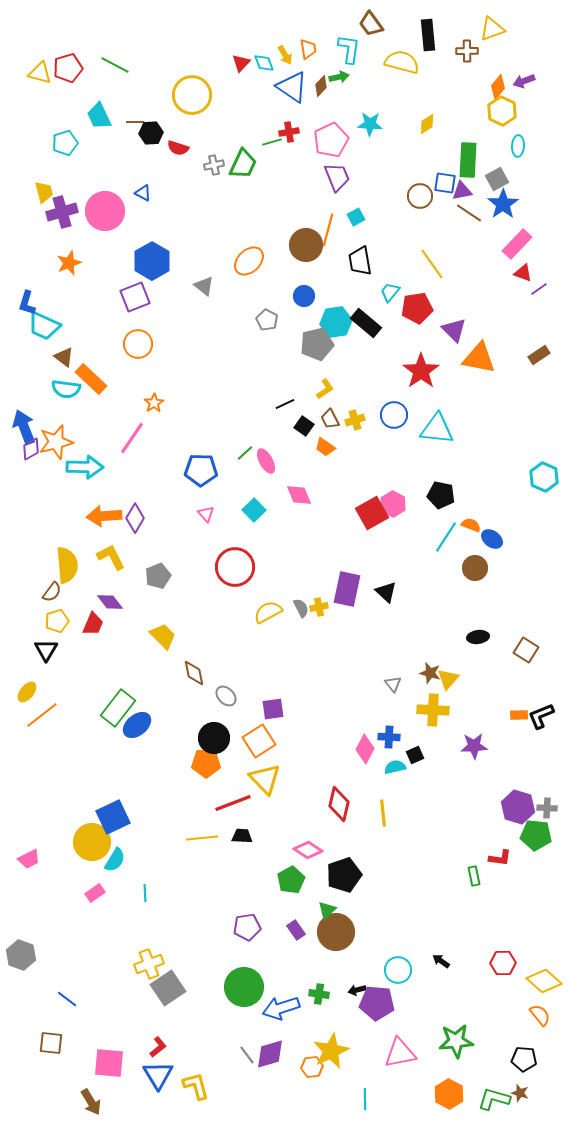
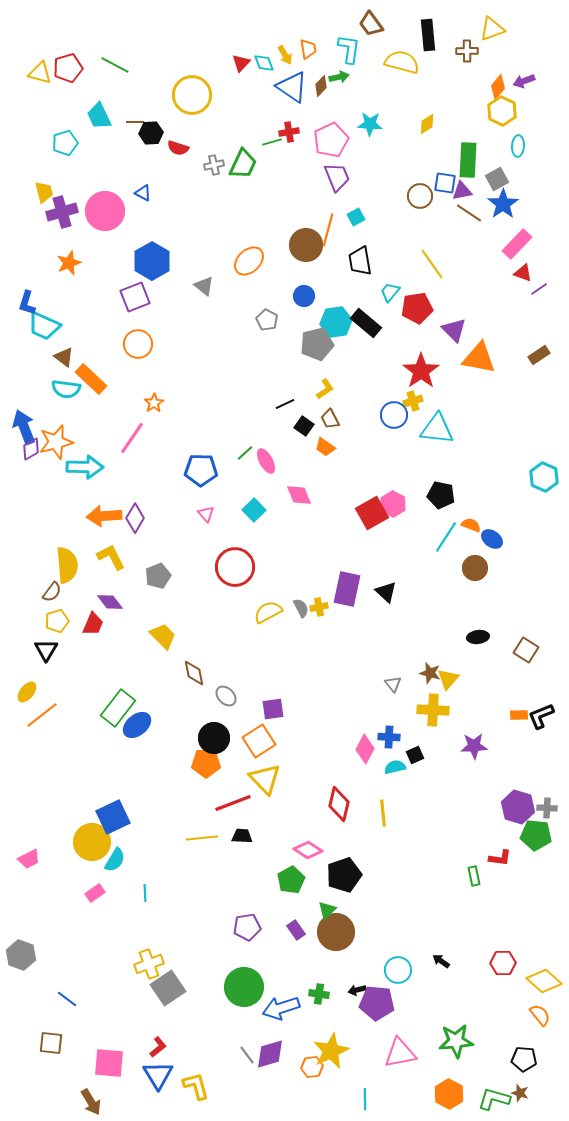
yellow cross at (355, 420): moved 58 px right, 19 px up
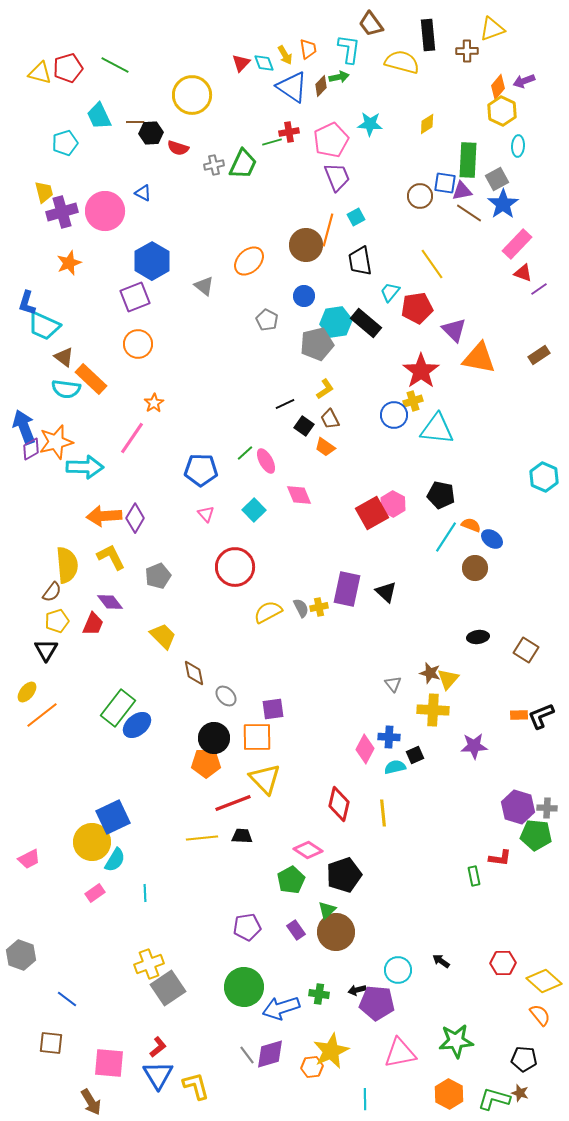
orange square at (259, 741): moved 2 px left, 4 px up; rotated 32 degrees clockwise
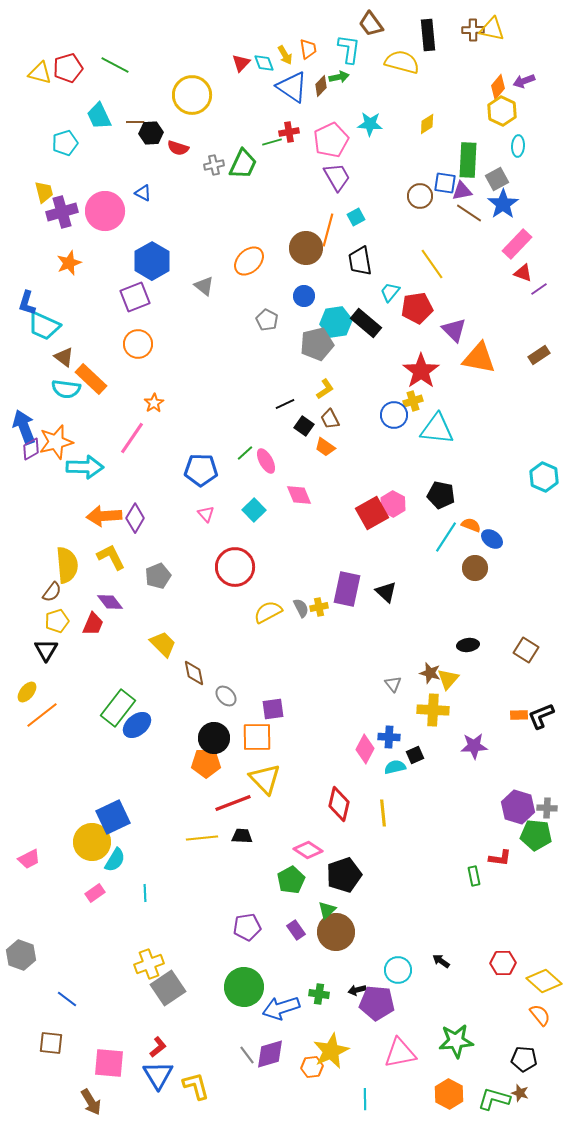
yellow triangle at (492, 29): rotated 32 degrees clockwise
brown cross at (467, 51): moved 6 px right, 21 px up
purple trapezoid at (337, 177): rotated 8 degrees counterclockwise
brown circle at (306, 245): moved 3 px down
yellow trapezoid at (163, 636): moved 8 px down
black ellipse at (478, 637): moved 10 px left, 8 px down
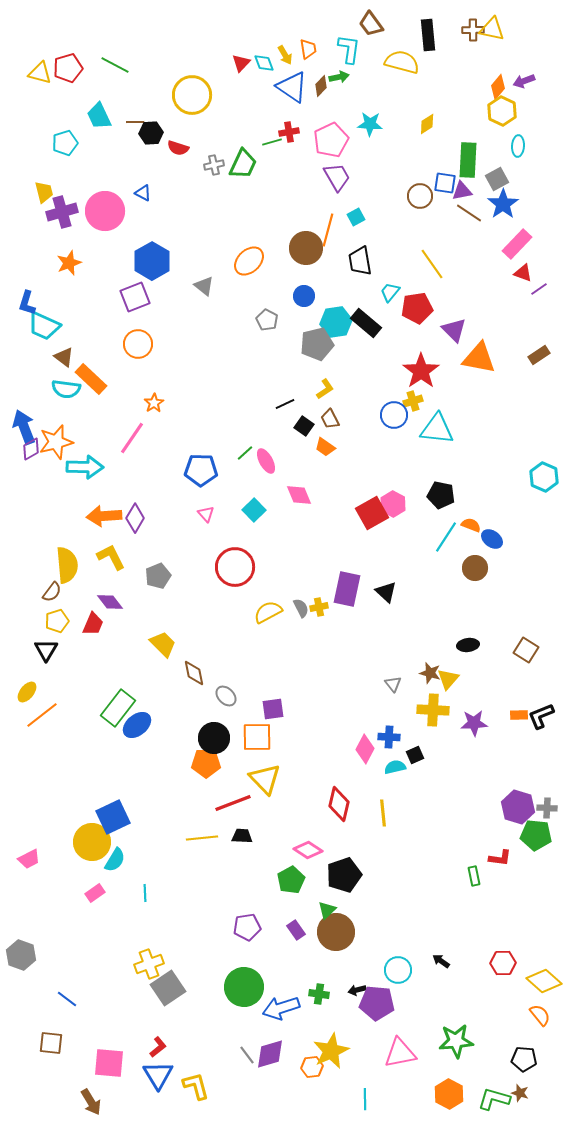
purple star at (474, 746): moved 23 px up
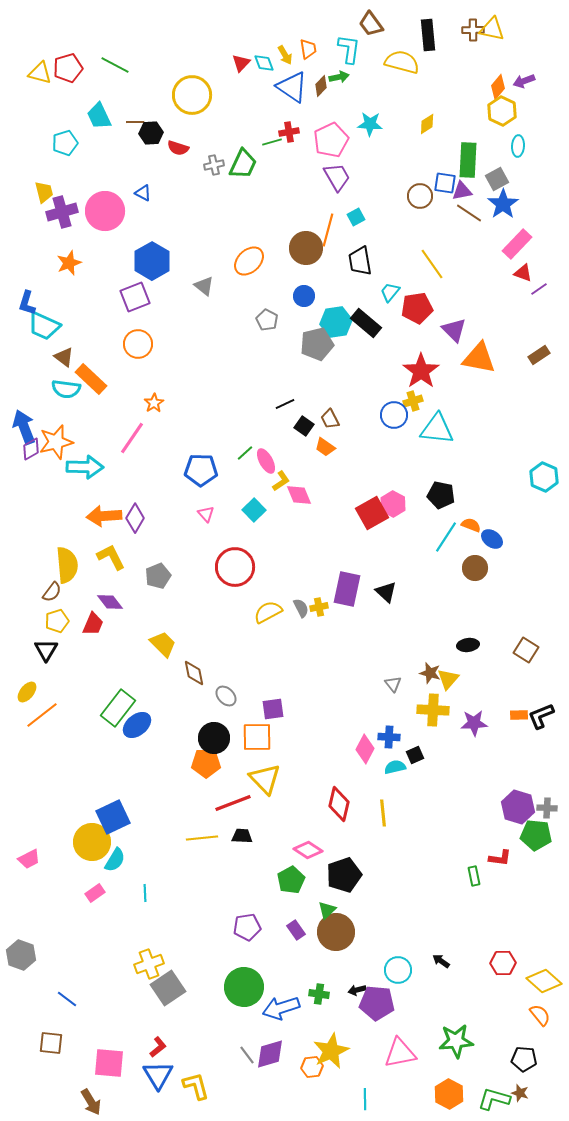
yellow L-shape at (325, 389): moved 44 px left, 92 px down
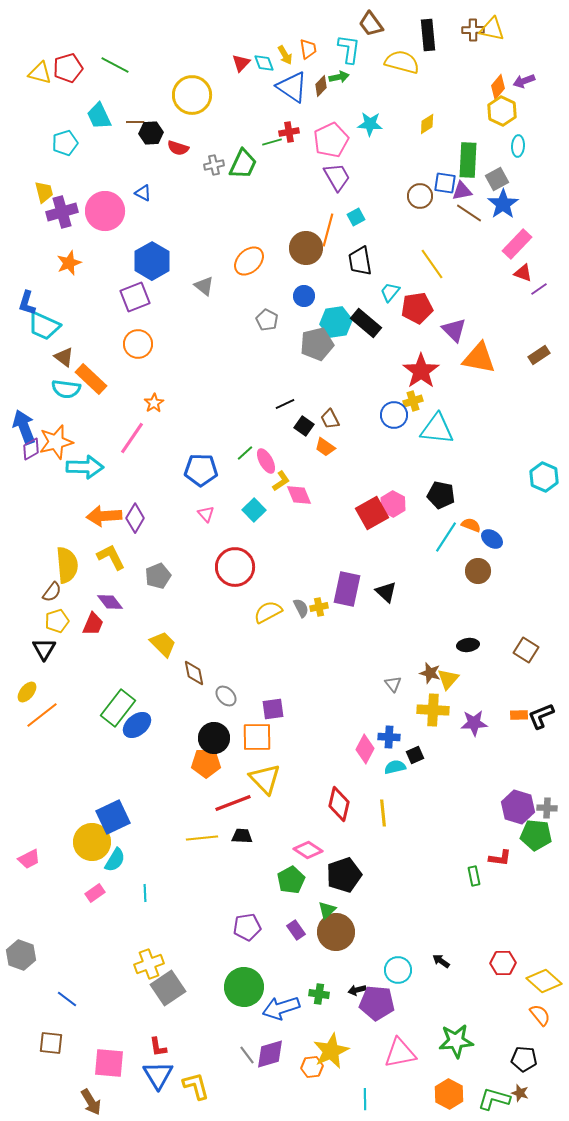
brown circle at (475, 568): moved 3 px right, 3 px down
black triangle at (46, 650): moved 2 px left, 1 px up
red L-shape at (158, 1047): rotated 120 degrees clockwise
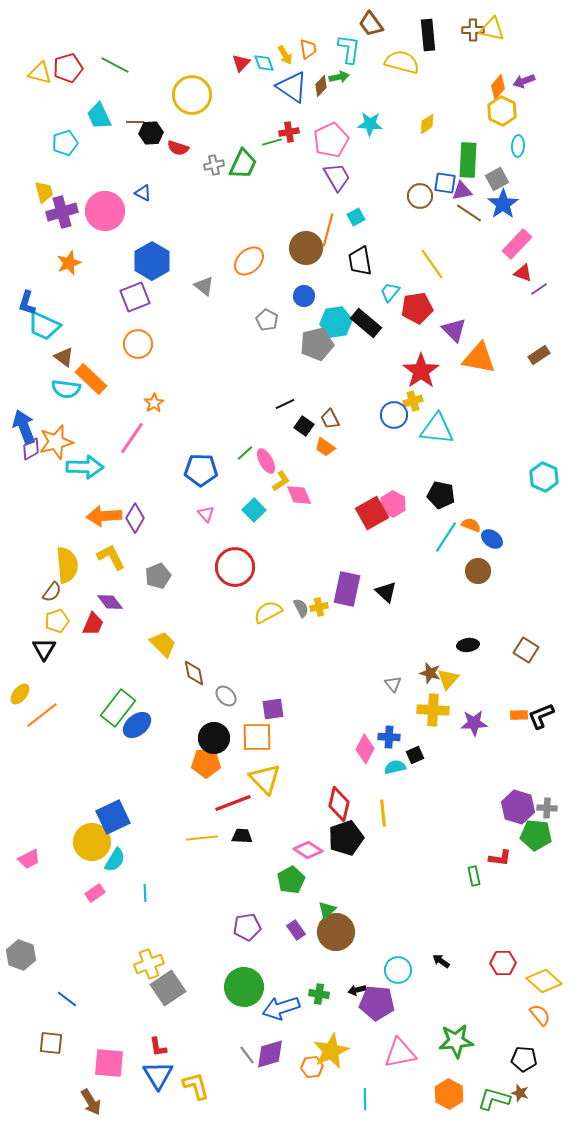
yellow ellipse at (27, 692): moved 7 px left, 2 px down
black pentagon at (344, 875): moved 2 px right, 37 px up
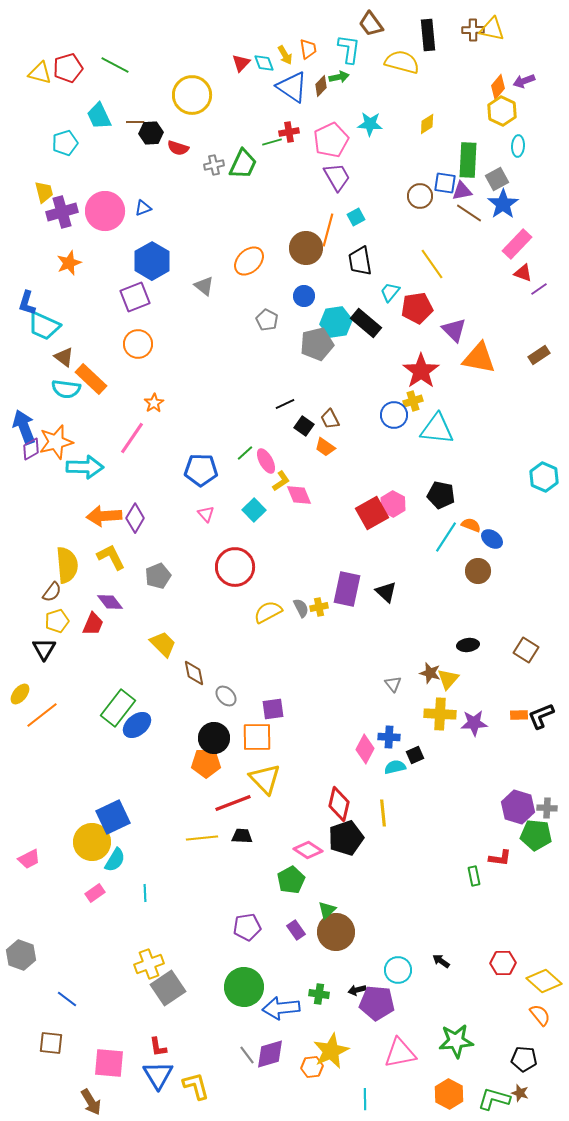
blue triangle at (143, 193): moved 15 px down; rotated 48 degrees counterclockwise
yellow cross at (433, 710): moved 7 px right, 4 px down
blue arrow at (281, 1008): rotated 12 degrees clockwise
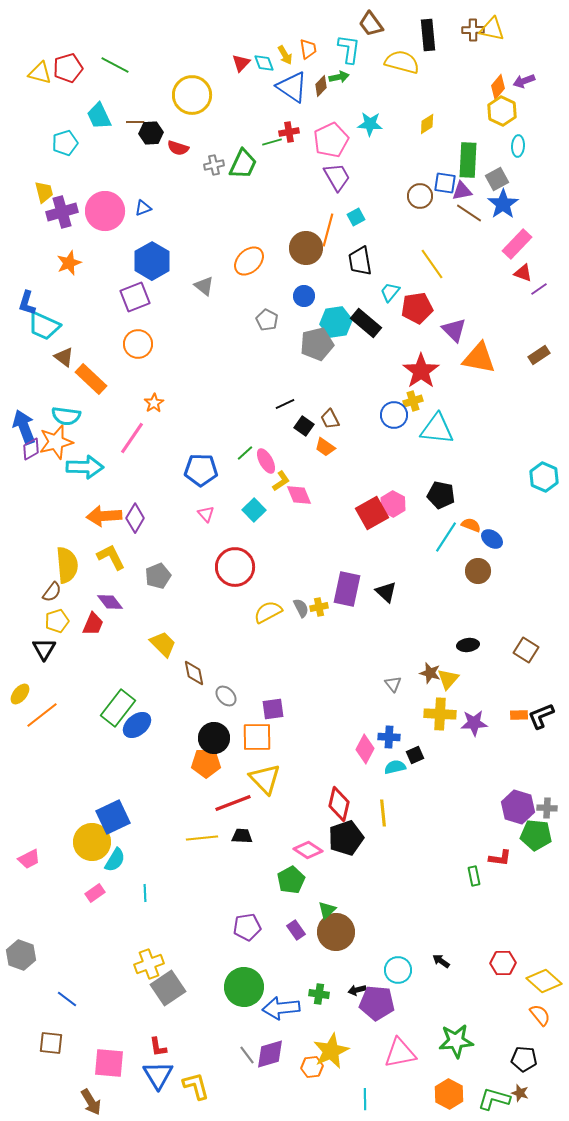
cyan semicircle at (66, 389): moved 27 px down
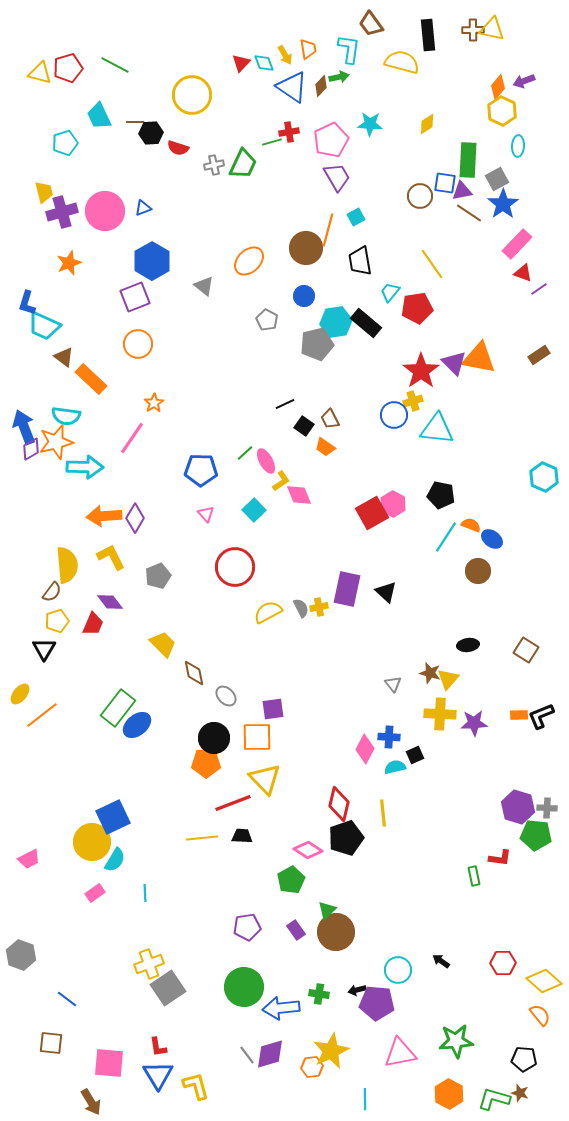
purple triangle at (454, 330): moved 33 px down
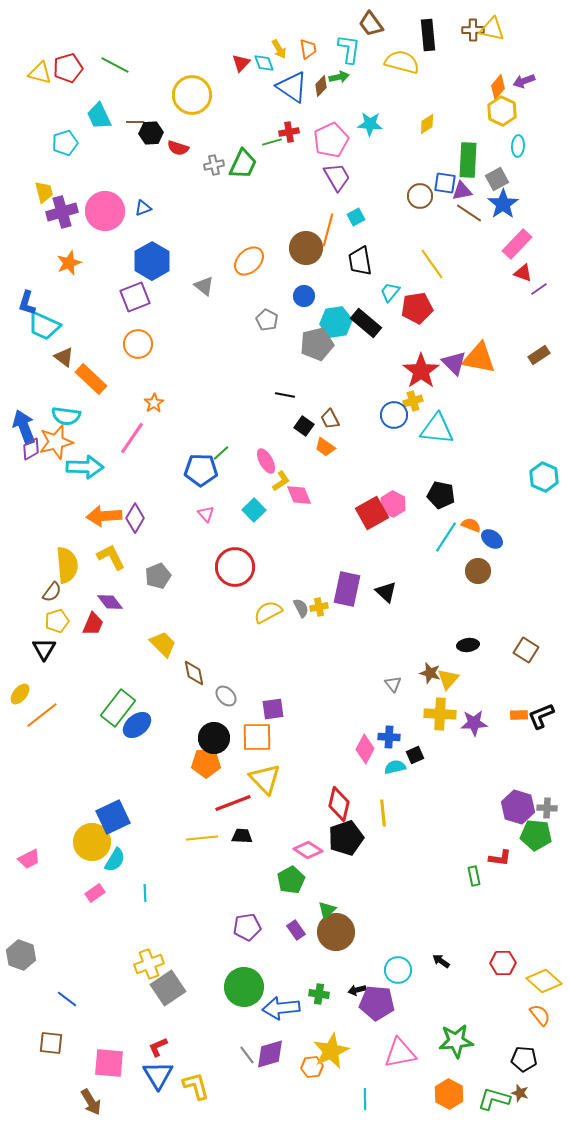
yellow arrow at (285, 55): moved 6 px left, 6 px up
black line at (285, 404): moved 9 px up; rotated 36 degrees clockwise
green line at (245, 453): moved 24 px left
red L-shape at (158, 1047): rotated 75 degrees clockwise
